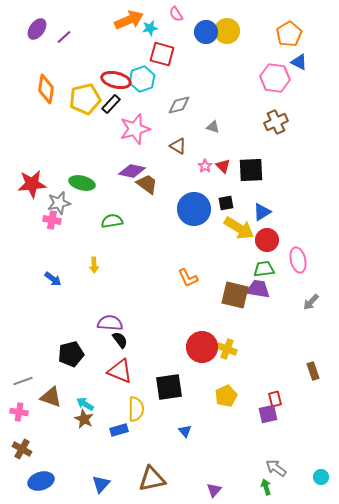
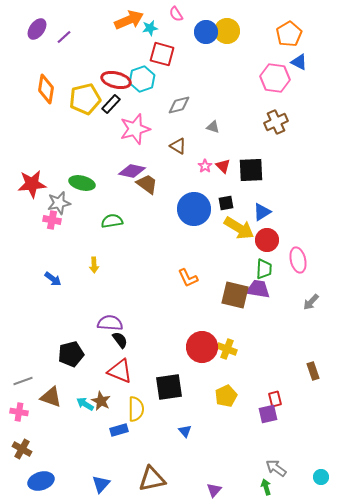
green trapezoid at (264, 269): rotated 100 degrees clockwise
brown star at (84, 419): moved 17 px right, 18 px up
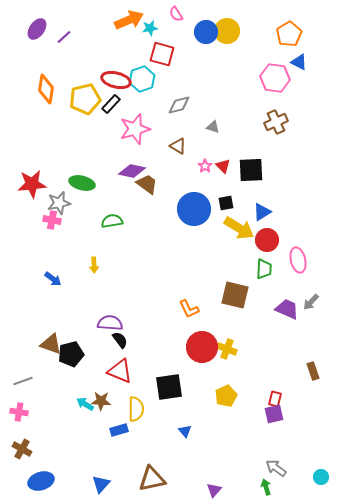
orange L-shape at (188, 278): moved 1 px right, 31 px down
purple trapezoid at (258, 289): moved 29 px right, 20 px down; rotated 15 degrees clockwise
brown triangle at (51, 397): moved 53 px up
red rectangle at (275, 399): rotated 28 degrees clockwise
brown star at (101, 401): rotated 24 degrees counterclockwise
purple square at (268, 414): moved 6 px right
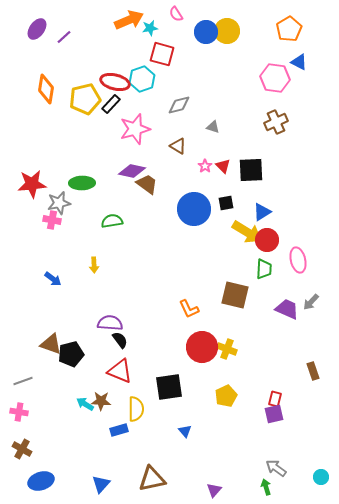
orange pentagon at (289, 34): moved 5 px up
red ellipse at (116, 80): moved 1 px left, 2 px down
green ellipse at (82, 183): rotated 15 degrees counterclockwise
yellow arrow at (239, 228): moved 8 px right, 4 px down
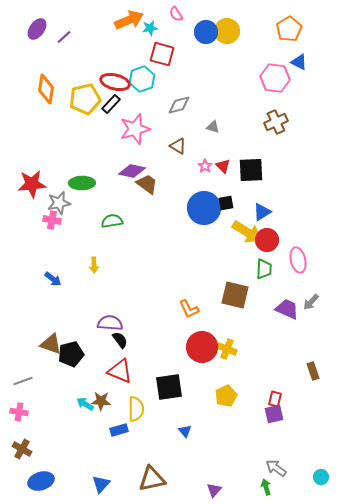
blue circle at (194, 209): moved 10 px right, 1 px up
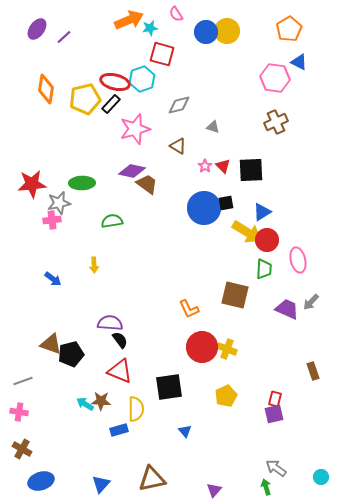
pink cross at (52, 220): rotated 18 degrees counterclockwise
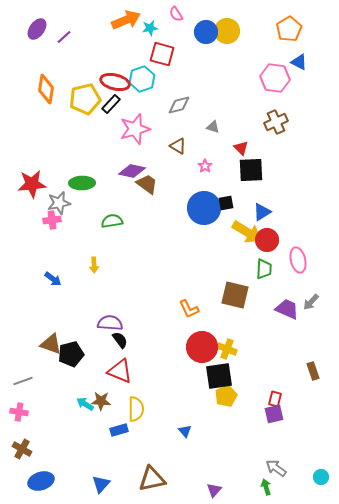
orange arrow at (129, 20): moved 3 px left
red triangle at (223, 166): moved 18 px right, 18 px up
black square at (169, 387): moved 50 px right, 11 px up
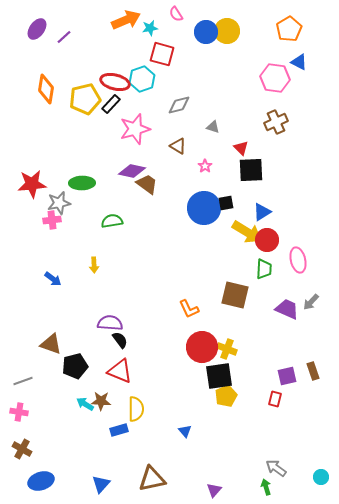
black pentagon at (71, 354): moved 4 px right, 12 px down
purple square at (274, 414): moved 13 px right, 38 px up
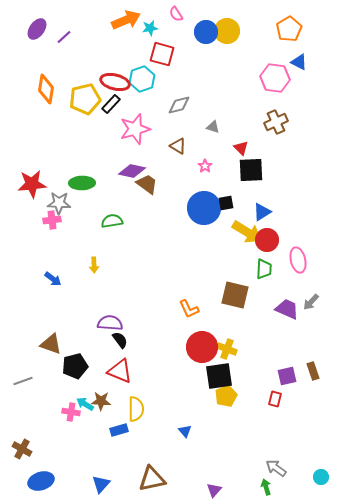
gray star at (59, 203): rotated 15 degrees clockwise
pink cross at (19, 412): moved 52 px right
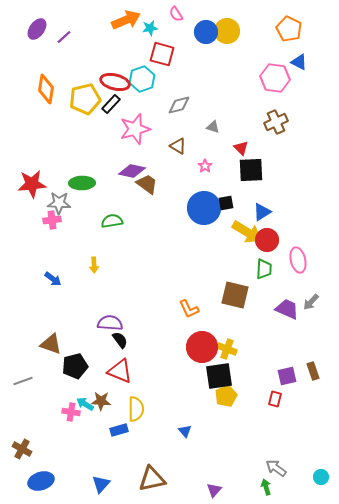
orange pentagon at (289, 29): rotated 15 degrees counterclockwise
